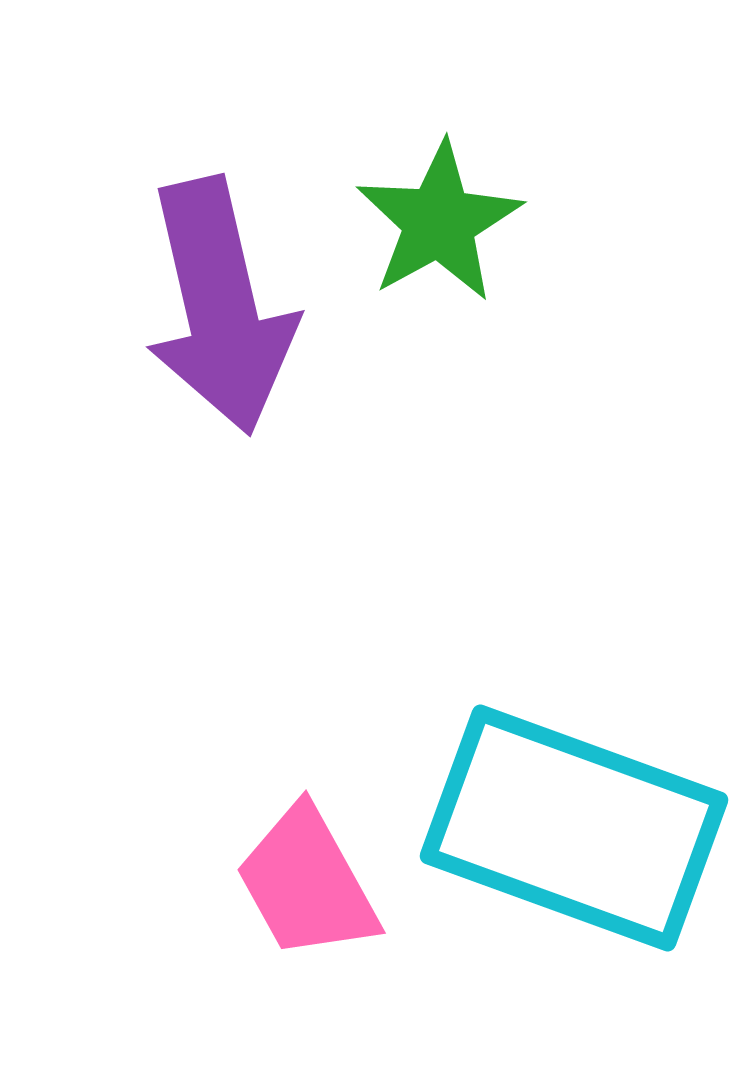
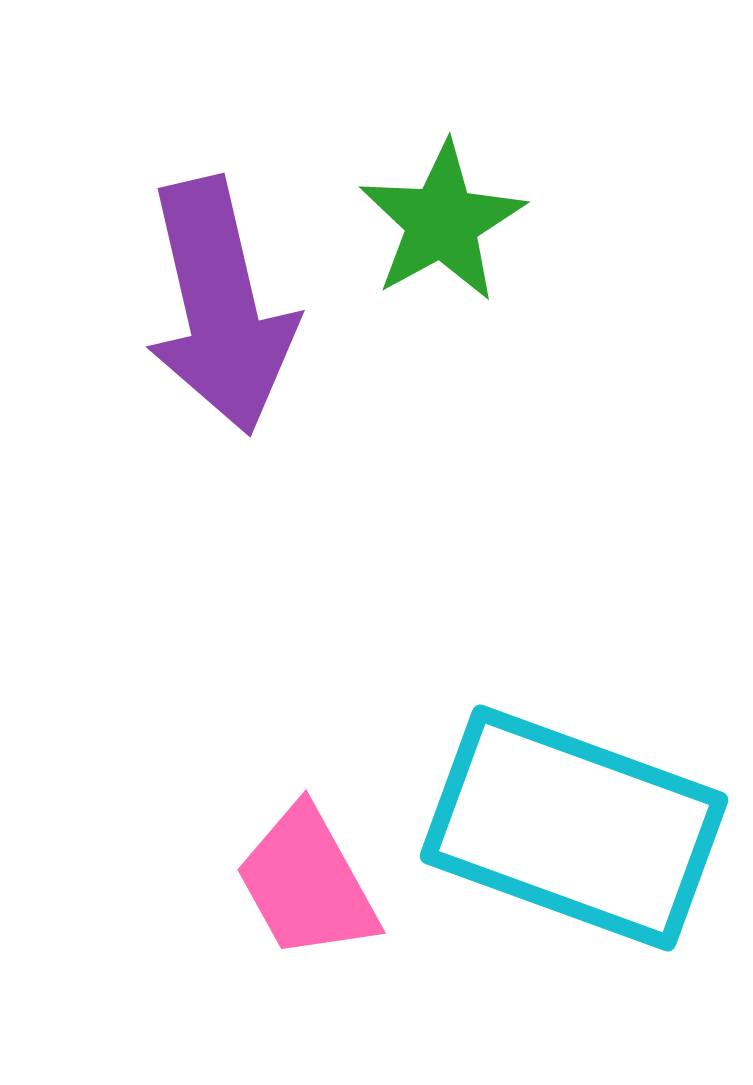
green star: moved 3 px right
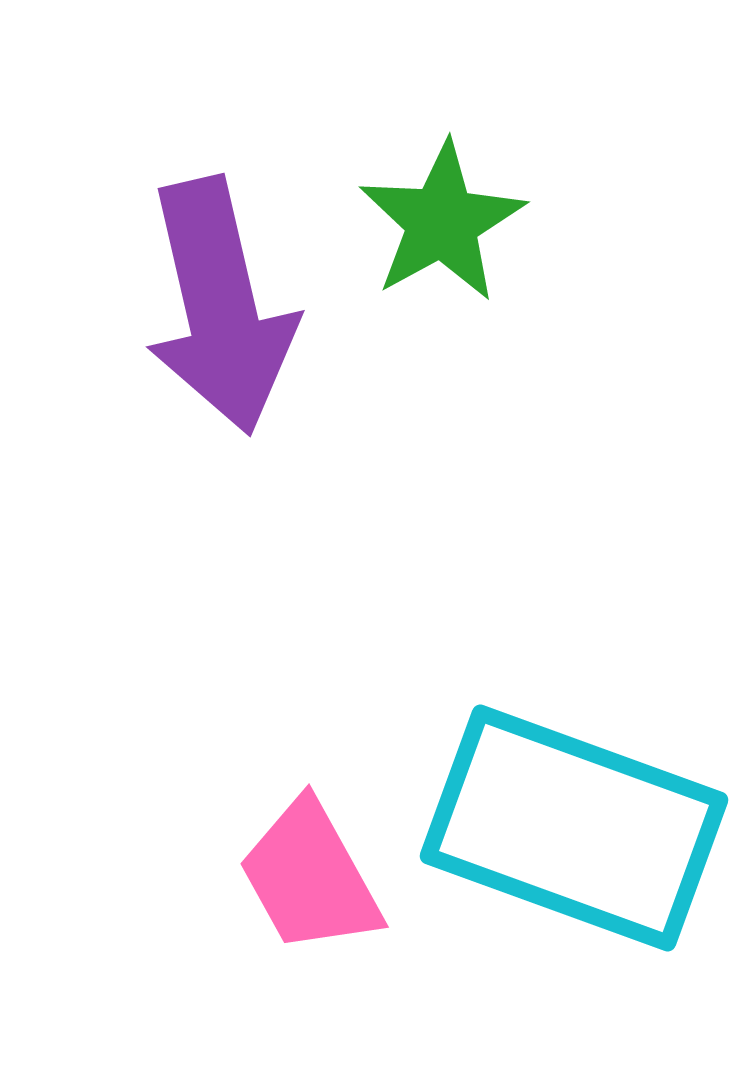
pink trapezoid: moved 3 px right, 6 px up
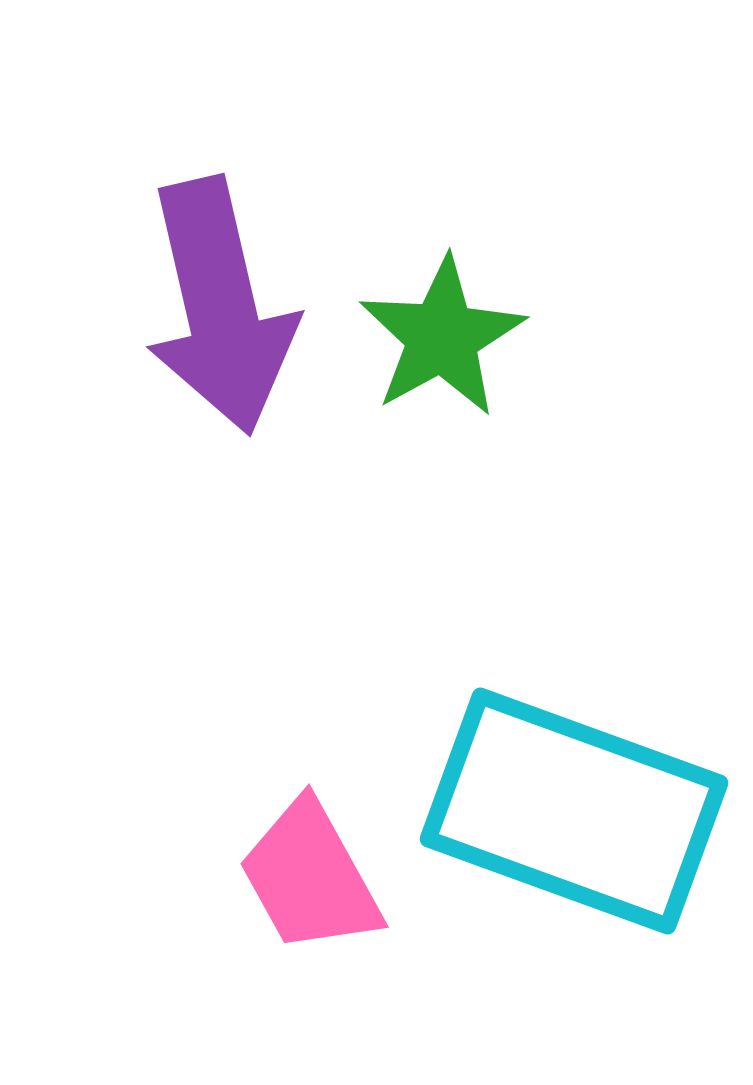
green star: moved 115 px down
cyan rectangle: moved 17 px up
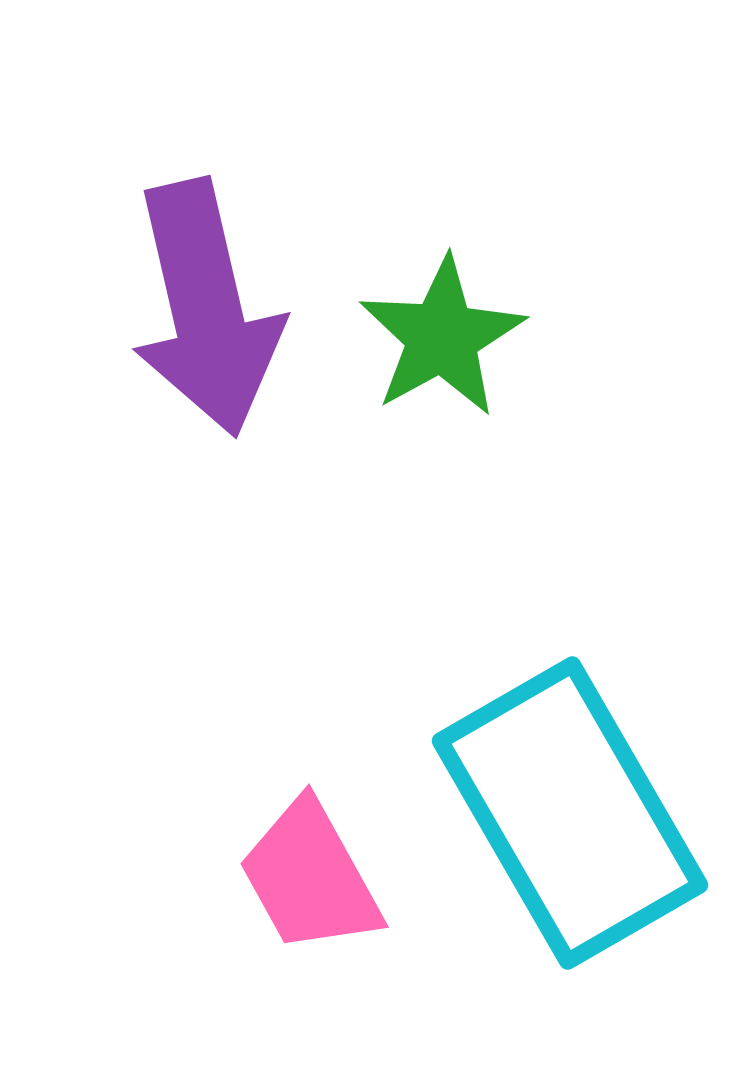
purple arrow: moved 14 px left, 2 px down
cyan rectangle: moved 4 px left, 2 px down; rotated 40 degrees clockwise
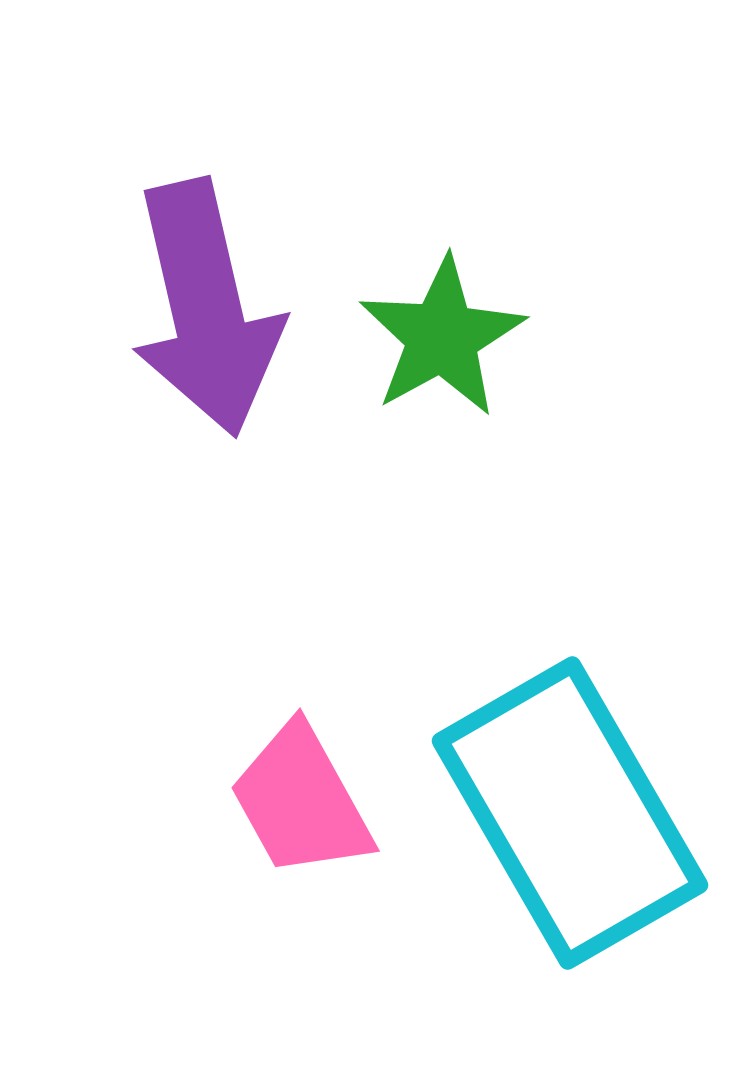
pink trapezoid: moved 9 px left, 76 px up
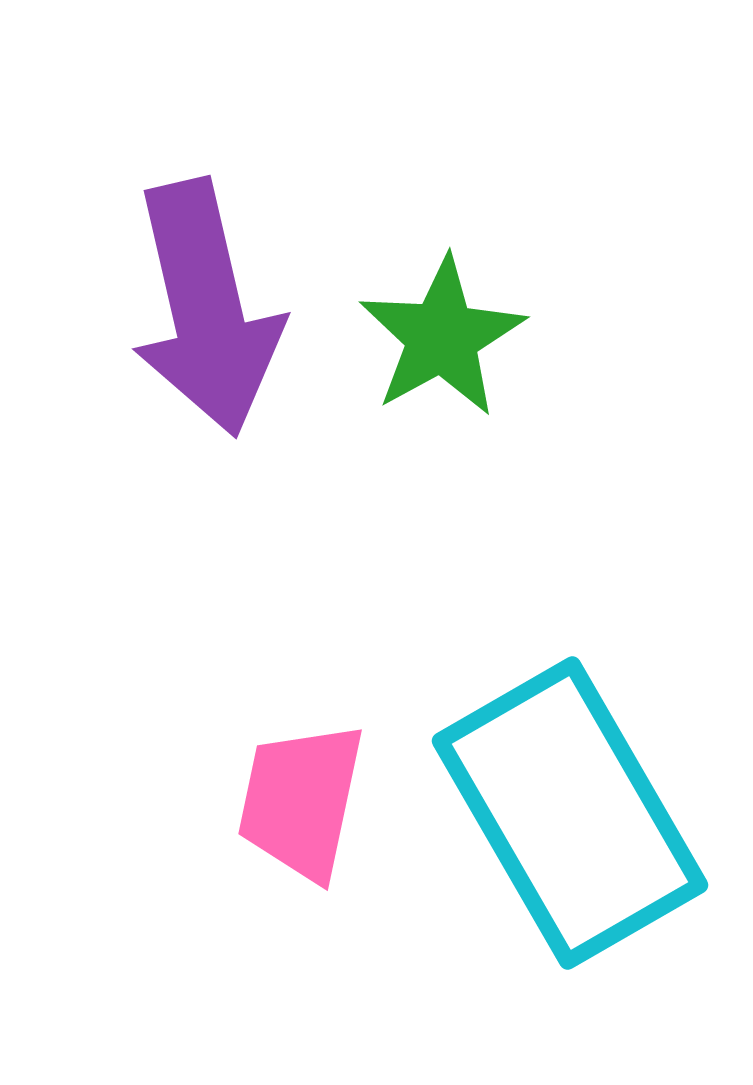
pink trapezoid: rotated 41 degrees clockwise
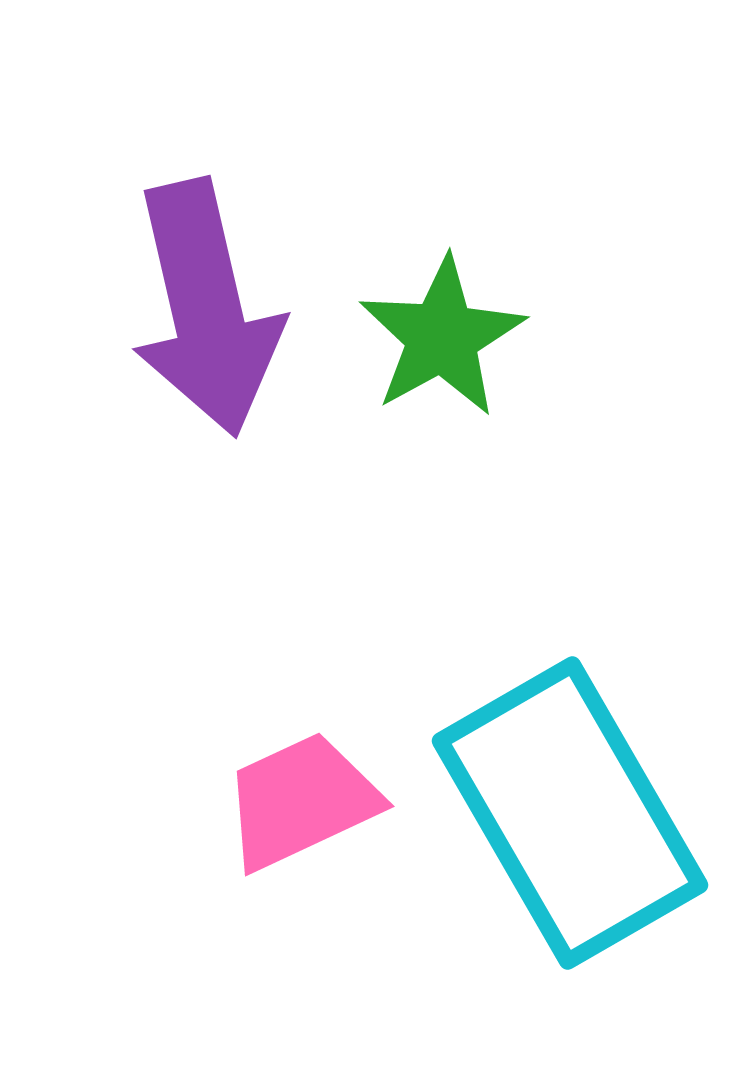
pink trapezoid: rotated 53 degrees clockwise
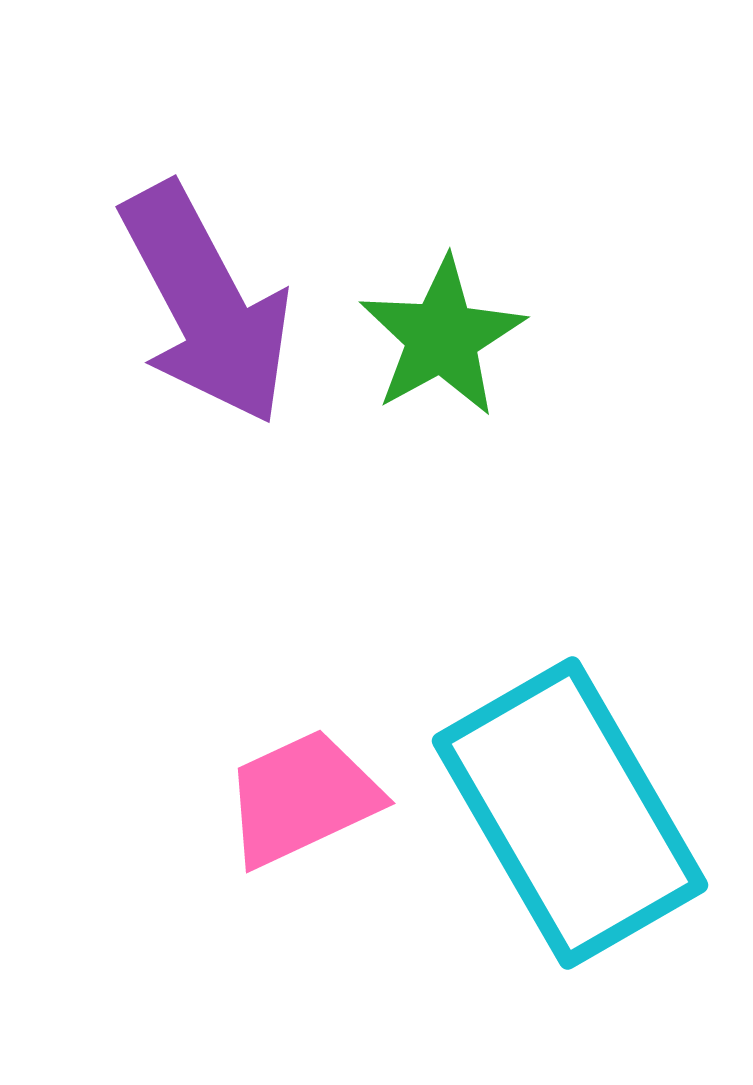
purple arrow: moved 4 px up; rotated 15 degrees counterclockwise
pink trapezoid: moved 1 px right, 3 px up
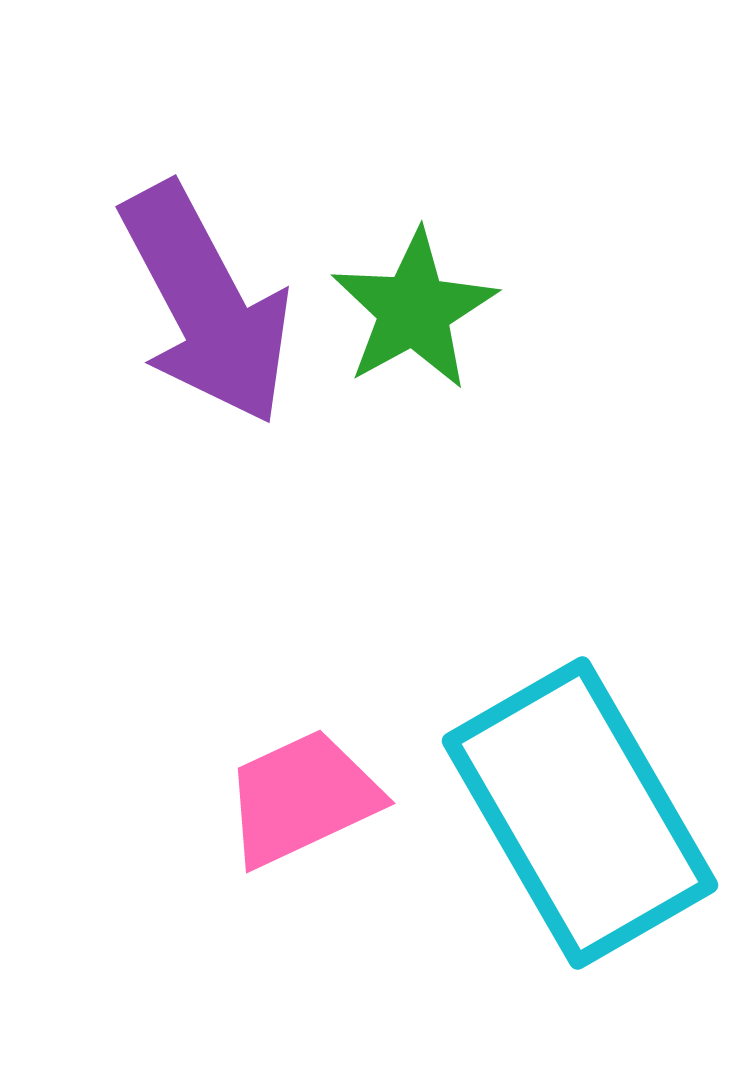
green star: moved 28 px left, 27 px up
cyan rectangle: moved 10 px right
